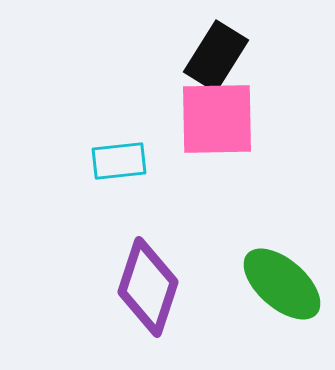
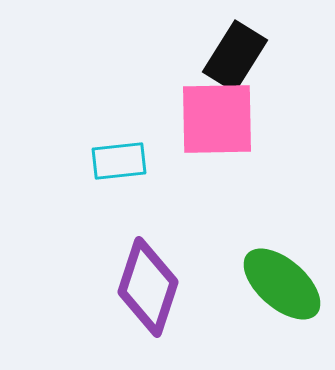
black rectangle: moved 19 px right
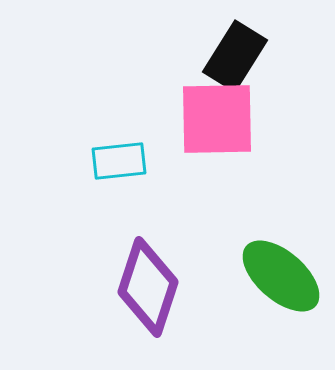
green ellipse: moved 1 px left, 8 px up
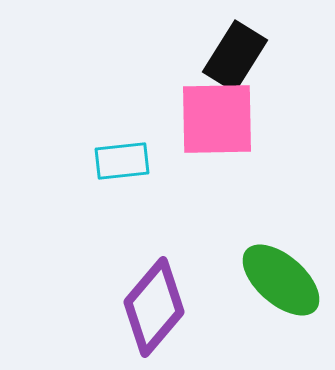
cyan rectangle: moved 3 px right
green ellipse: moved 4 px down
purple diamond: moved 6 px right, 20 px down; rotated 22 degrees clockwise
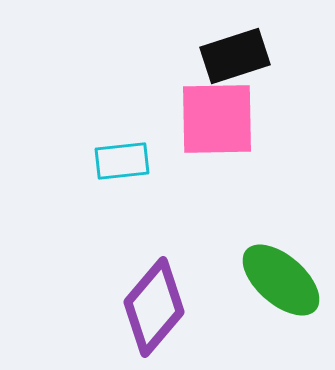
black rectangle: rotated 40 degrees clockwise
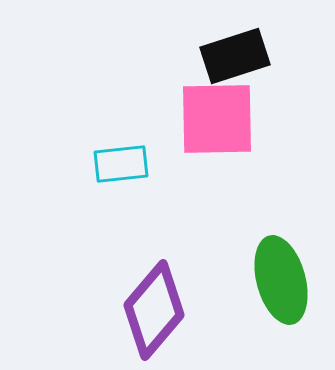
cyan rectangle: moved 1 px left, 3 px down
green ellipse: rotated 34 degrees clockwise
purple diamond: moved 3 px down
